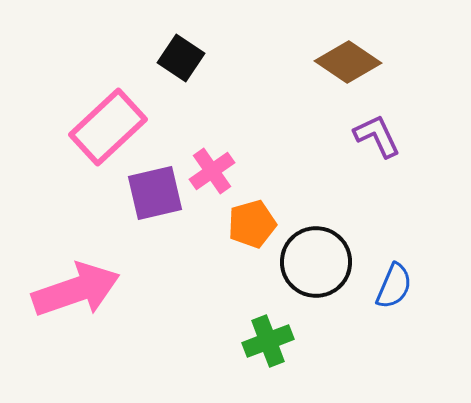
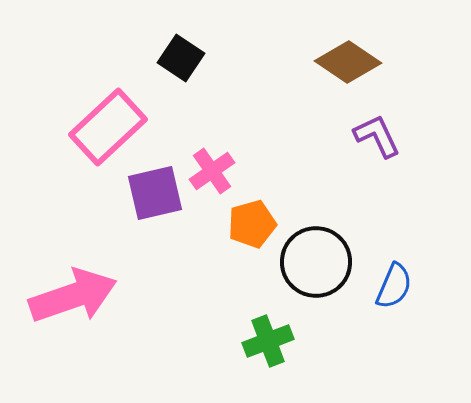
pink arrow: moved 3 px left, 6 px down
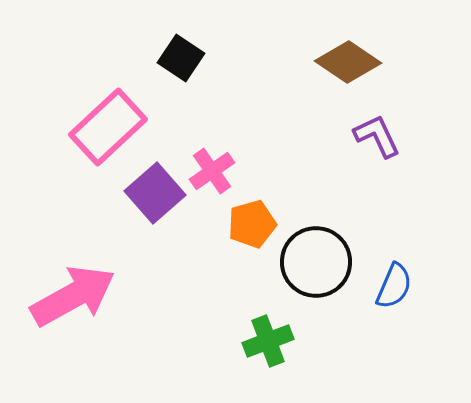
purple square: rotated 28 degrees counterclockwise
pink arrow: rotated 10 degrees counterclockwise
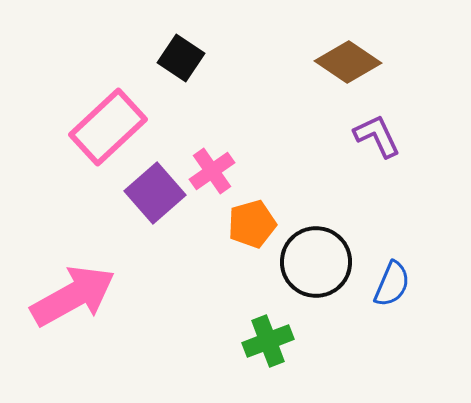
blue semicircle: moved 2 px left, 2 px up
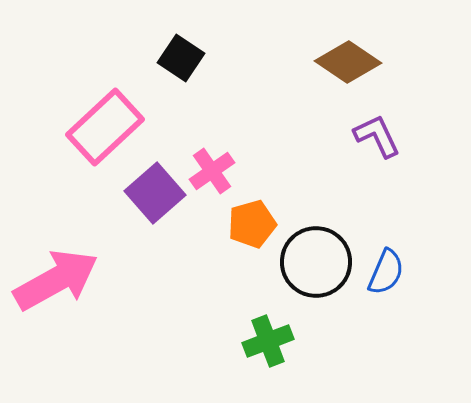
pink rectangle: moved 3 px left
blue semicircle: moved 6 px left, 12 px up
pink arrow: moved 17 px left, 16 px up
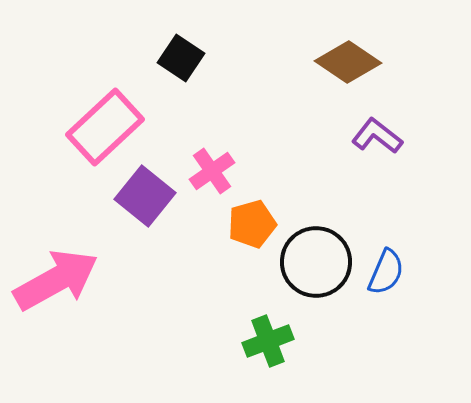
purple L-shape: rotated 27 degrees counterclockwise
purple square: moved 10 px left, 3 px down; rotated 10 degrees counterclockwise
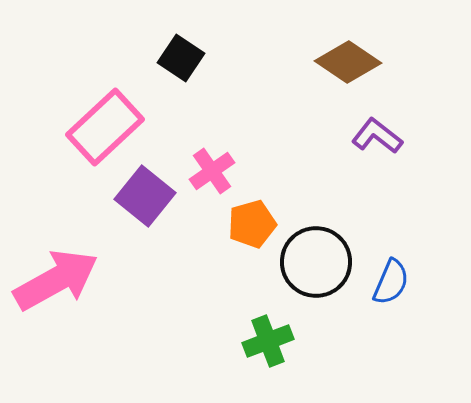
blue semicircle: moved 5 px right, 10 px down
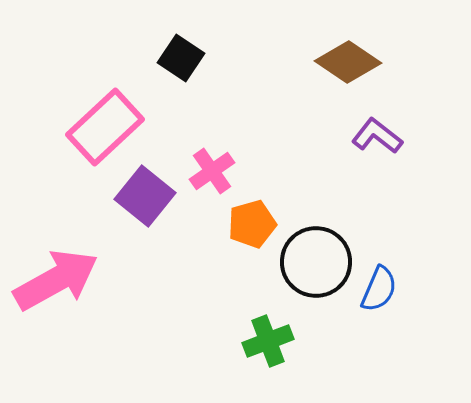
blue semicircle: moved 12 px left, 7 px down
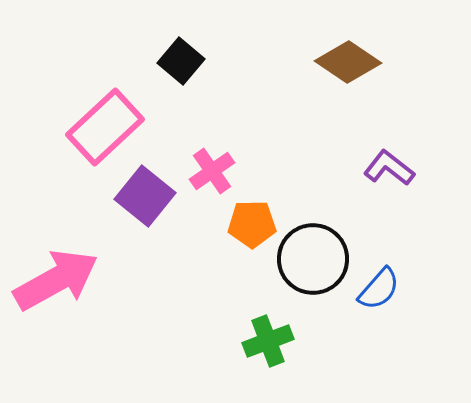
black square: moved 3 px down; rotated 6 degrees clockwise
purple L-shape: moved 12 px right, 32 px down
orange pentagon: rotated 15 degrees clockwise
black circle: moved 3 px left, 3 px up
blue semicircle: rotated 18 degrees clockwise
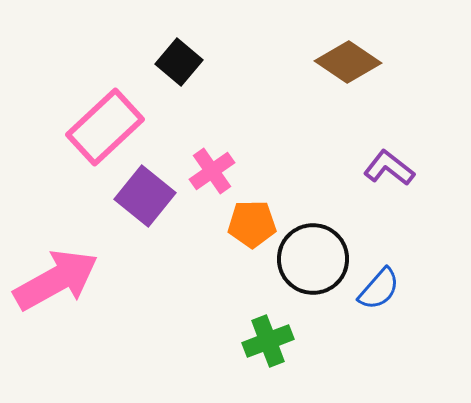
black square: moved 2 px left, 1 px down
